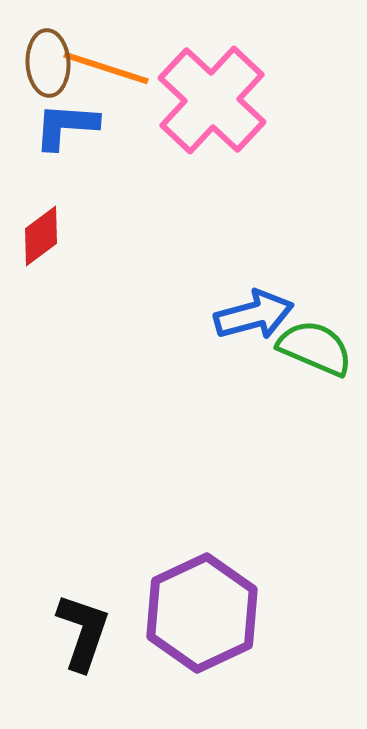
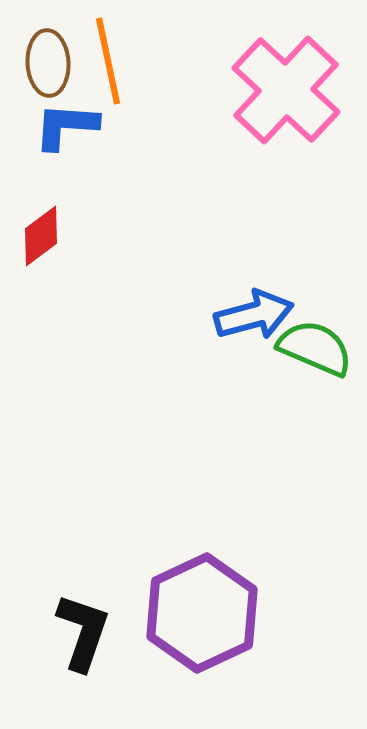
orange line: moved 2 px right, 7 px up; rotated 60 degrees clockwise
pink cross: moved 74 px right, 10 px up
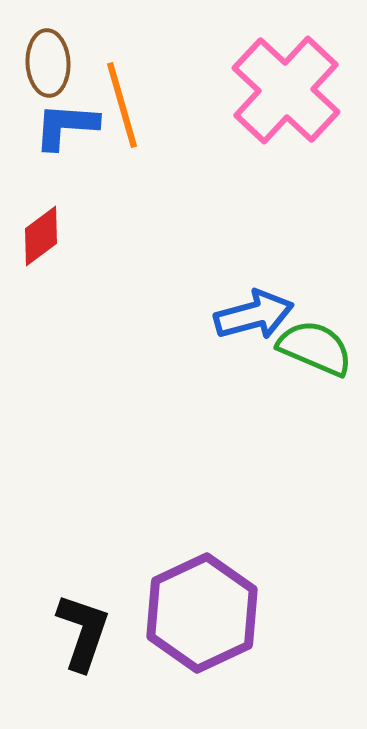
orange line: moved 14 px right, 44 px down; rotated 4 degrees counterclockwise
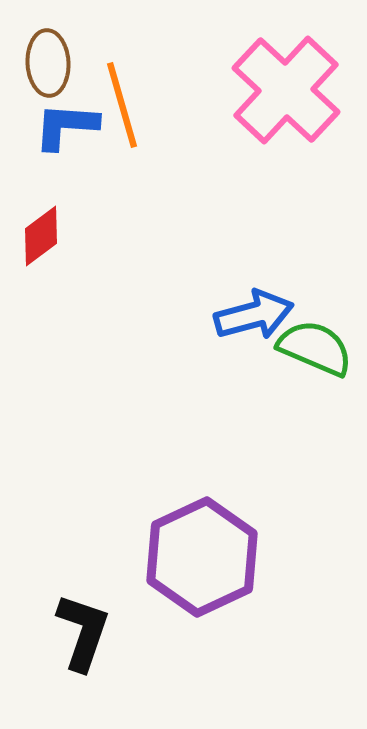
purple hexagon: moved 56 px up
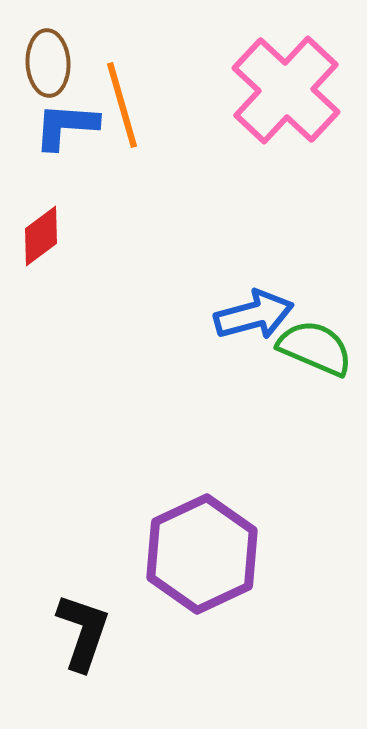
purple hexagon: moved 3 px up
